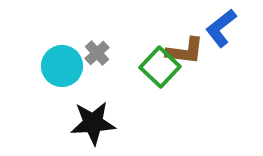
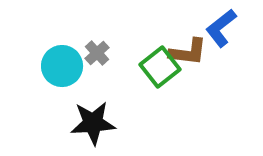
brown L-shape: moved 3 px right, 1 px down
green square: rotated 9 degrees clockwise
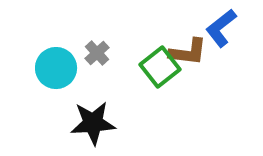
cyan circle: moved 6 px left, 2 px down
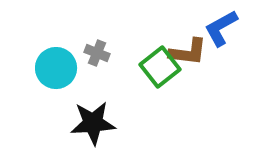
blue L-shape: rotated 9 degrees clockwise
gray cross: rotated 25 degrees counterclockwise
